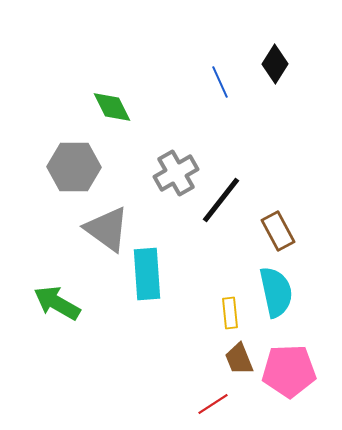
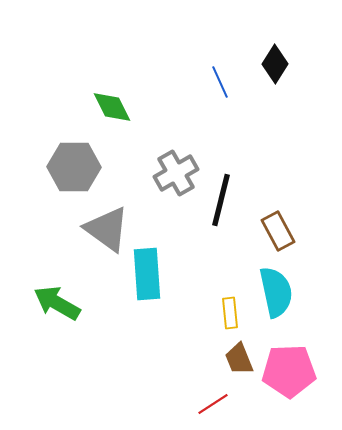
black line: rotated 24 degrees counterclockwise
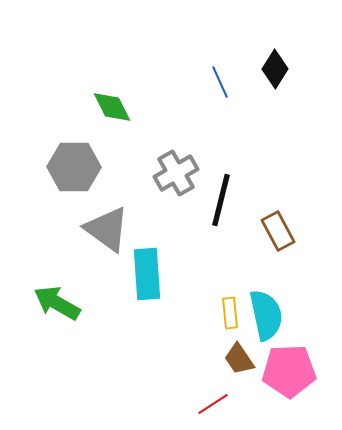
black diamond: moved 5 px down
cyan semicircle: moved 10 px left, 23 px down
brown trapezoid: rotated 12 degrees counterclockwise
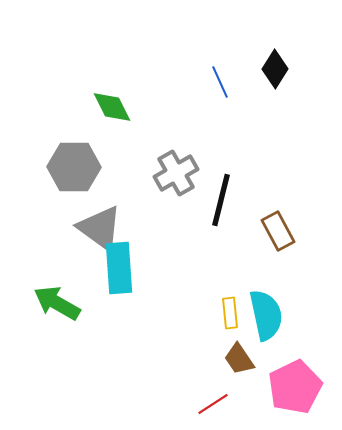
gray triangle: moved 7 px left, 1 px up
cyan rectangle: moved 28 px left, 6 px up
pink pentagon: moved 6 px right, 16 px down; rotated 24 degrees counterclockwise
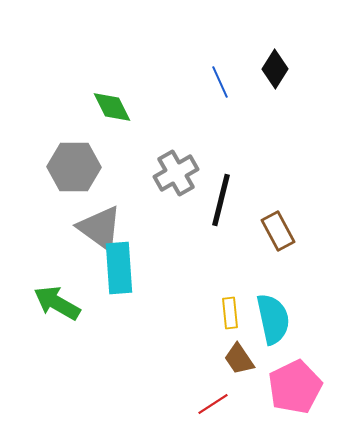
cyan semicircle: moved 7 px right, 4 px down
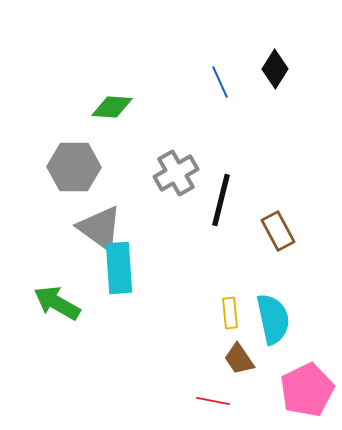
green diamond: rotated 60 degrees counterclockwise
pink pentagon: moved 12 px right, 3 px down
red line: moved 3 px up; rotated 44 degrees clockwise
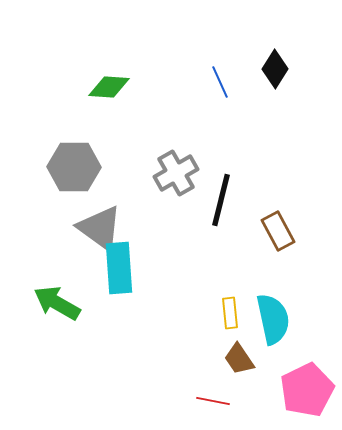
green diamond: moved 3 px left, 20 px up
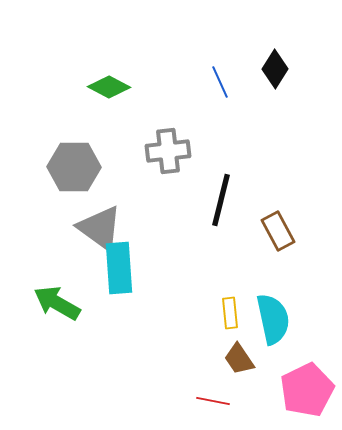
green diamond: rotated 24 degrees clockwise
gray cross: moved 8 px left, 22 px up; rotated 24 degrees clockwise
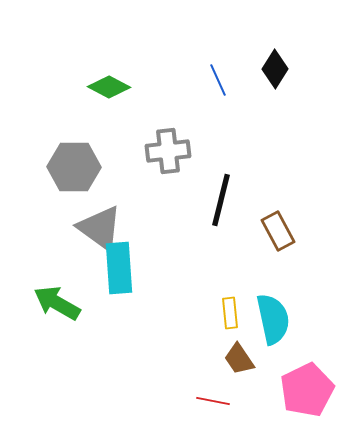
blue line: moved 2 px left, 2 px up
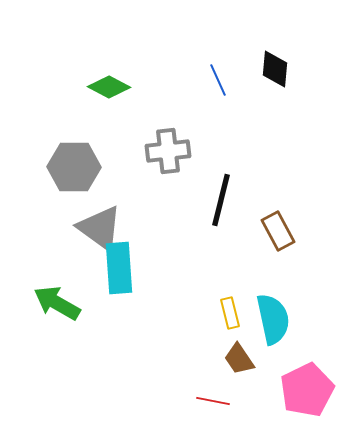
black diamond: rotated 27 degrees counterclockwise
yellow rectangle: rotated 8 degrees counterclockwise
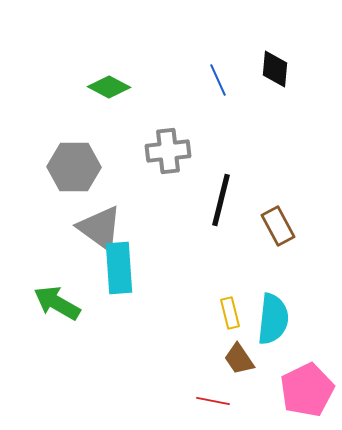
brown rectangle: moved 5 px up
cyan semicircle: rotated 18 degrees clockwise
